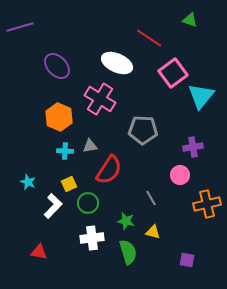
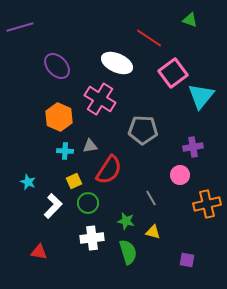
yellow square: moved 5 px right, 3 px up
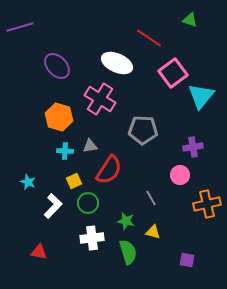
orange hexagon: rotated 8 degrees counterclockwise
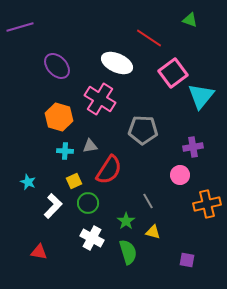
gray line: moved 3 px left, 3 px down
green star: rotated 24 degrees clockwise
white cross: rotated 35 degrees clockwise
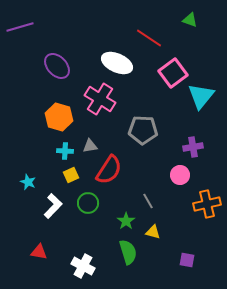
yellow square: moved 3 px left, 6 px up
white cross: moved 9 px left, 28 px down
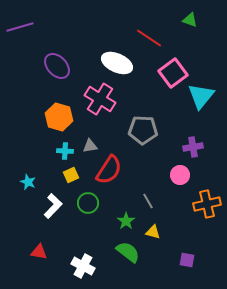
green semicircle: rotated 35 degrees counterclockwise
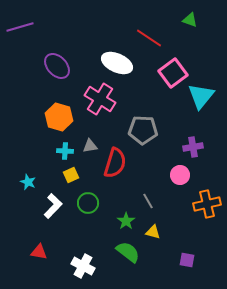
red semicircle: moved 6 px right, 7 px up; rotated 16 degrees counterclockwise
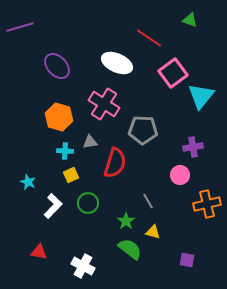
pink cross: moved 4 px right, 5 px down
gray triangle: moved 4 px up
green semicircle: moved 2 px right, 3 px up
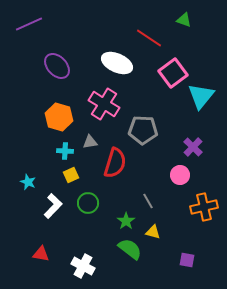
green triangle: moved 6 px left
purple line: moved 9 px right, 3 px up; rotated 8 degrees counterclockwise
purple cross: rotated 36 degrees counterclockwise
orange cross: moved 3 px left, 3 px down
red triangle: moved 2 px right, 2 px down
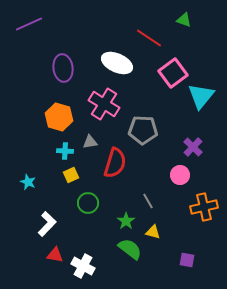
purple ellipse: moved 6 px right, 2 px down; rotated 36 degrees clockwise
white L-shape: moved 6 px left, 18 px down
red triangle: moved 14 px right, 1 px down
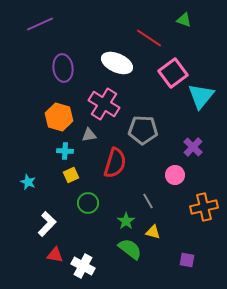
purple line: moved 11 px right
gray triangle: moved 1 px left, 7 px up
pink circle: moved 5 px left
